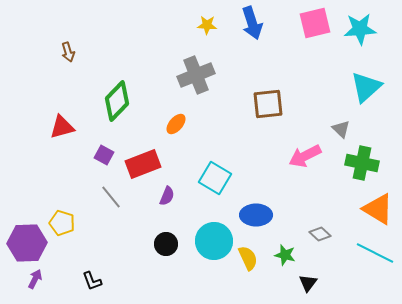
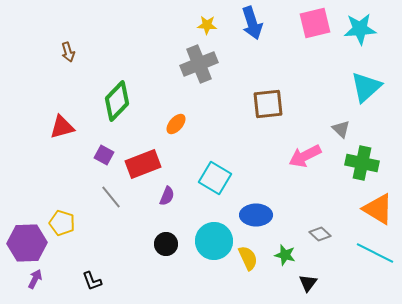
gray cross: moved 3 px right, 11 px up
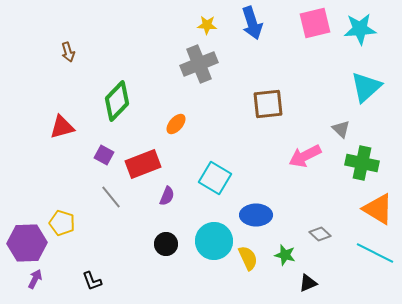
black triangle: rotated 30 degrees clockwise
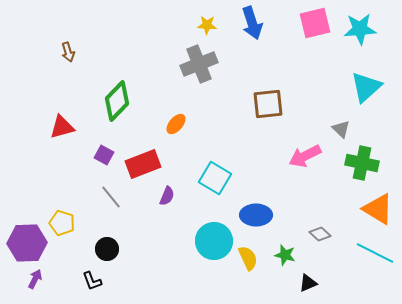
black circle: moved 59 px left, 5 px down
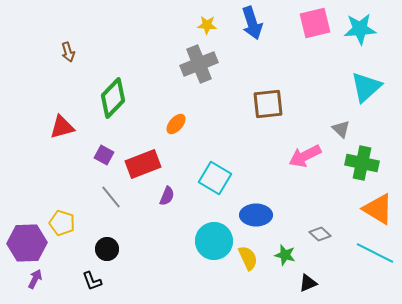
green diamond: moved 4 px left, 3 px up
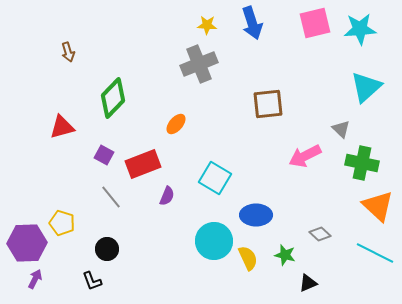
orange triangle: moved 3 px up; rotated 12 degrees clockwise
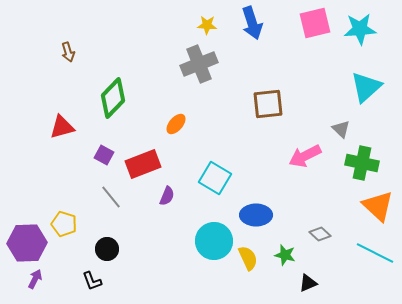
yellow pentagon: moved 2 px right, 1 px down
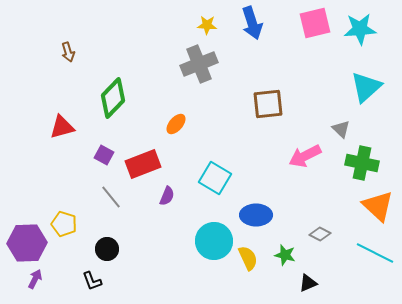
gray diamond: rotated 15 degrees counterclockwise
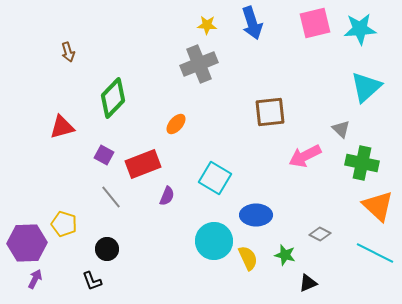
brown square: moved 2 px right, 8 px down
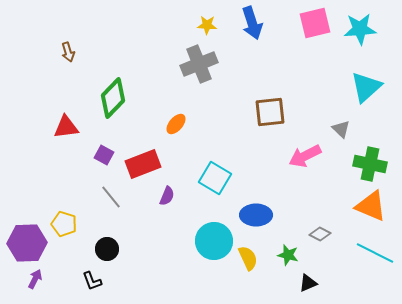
red triangle: moved 4 px right; rotated 8 degrees clockwise
green cross: moved 8 px right, 1 px down
orange triangle: moved 7 px left; rotated 20 degrees counterclockwise
green star: moved 3 px right
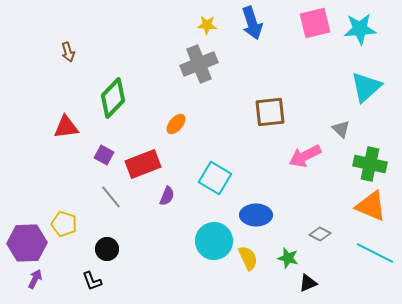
green star: moved 3 px down
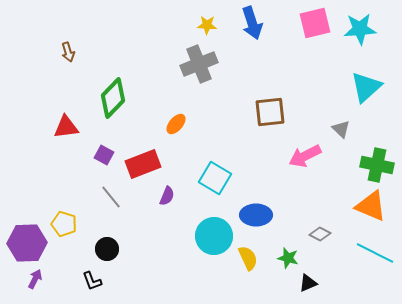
green cross: moved 7 px right, 1 px down
cyan circle: moved 5 px up
